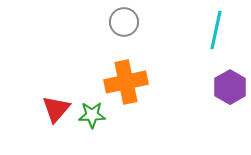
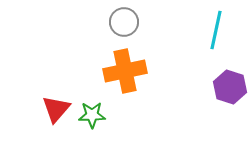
orange cross: moved 1 px left, 11 px up
purple hexagon: rotated 12 degrees counterclockwise
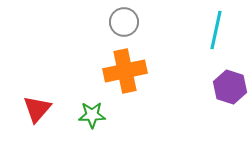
red triangle: moved 19 px left
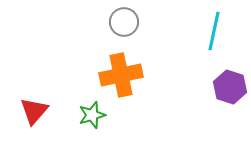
cyan line: moved 2 px left, 1 px down
orange cross: moved 4 px left, 4 px down
red triangle: moved 3 px left, 2 px down
green star: rotated 16 degrees counterclockwise
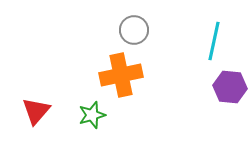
gray circle: moved 10 px right, 8 px down
cyan line: moved 10 px down
purple hexagon: rotated 12 degrees counterclockwise
red triangle: moved 2 px right
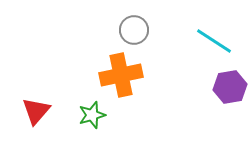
cyan line: rotated 69 degrees counterclockwise
purple hexagon: rotated 16 degrees counterclockwise
